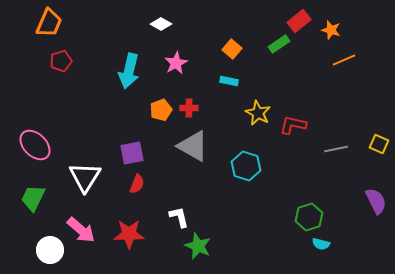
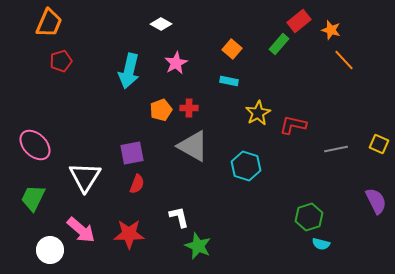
green rectangle: rotated 15 degrees counterclockwise
orange line: rotated 70 degrees clockwise
yellow star: rotated 15 degrees clockwise
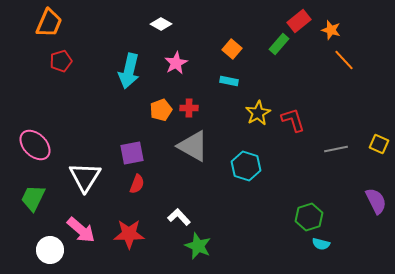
red L-shape: moved 5 px up; rotated 60 degrees clockwise
white L-shape: rotated 30 degrees counterclockwise
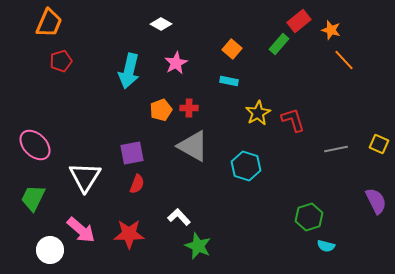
cyan semicircle: moved 5 px right, 2 px down
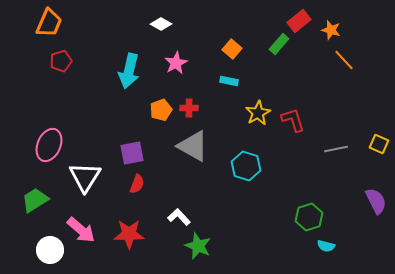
pink ellipse: moved 14 px right; rotated 68 degrees clockwise
green trapezoid: moved 2 px right, 2 px down; rotated 32 degrees clockwise
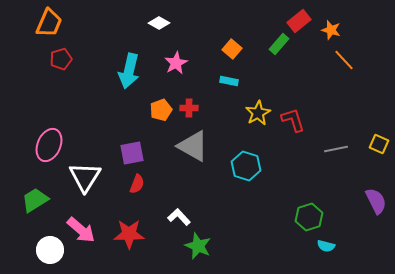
white diamond: moved 2 px left, 1 px up
red pentagon: moved 2 px up
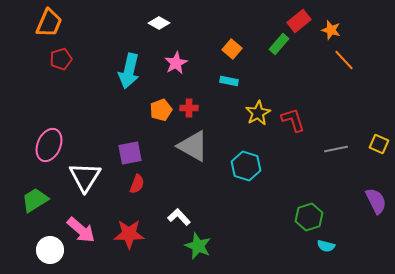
purple square: moved 2 px left
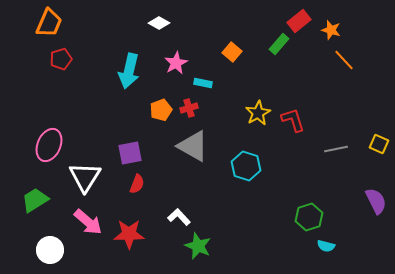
orange square: moved 3 px down
cyan rectangle: moved 26 px left, 2 px down
red cross: rotated 18 degrees counterclockwise
pink arrow: moved 7 px right, 8 px up
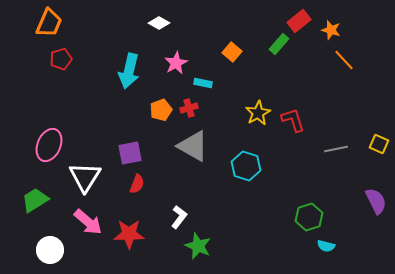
white L-shape: rotated 80 degrees clockwise
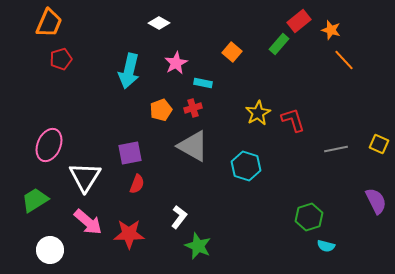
red cross: moved 4 px right
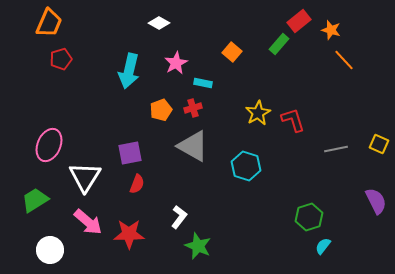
cyan semicircle: moved 3 px left; rotated 114 degrees clockwise
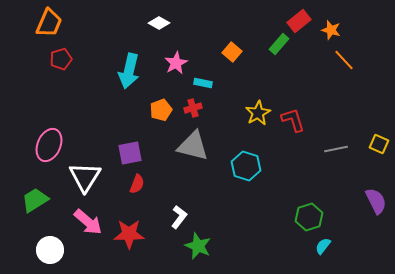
gray triangle: rotated 16 degrees counterclockwise
